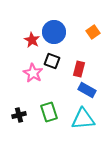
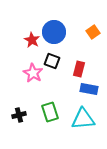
blue rectangle: moved 2 px right, 1 px up; rotated 18 degrees counterclockwise
green rectangle: moved 1 px right
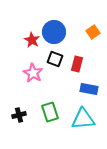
black square: moved 3 px right, 2 px up
red rectangle: moved 2 px left, 5 px up
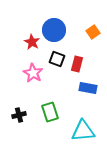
blue circle: moved 2 px up
red star: moved 2 px down
black square: moved 2 px right
blue rectangle: moved 1 px left, 1 px up
cyan triangle: moved 12 px down
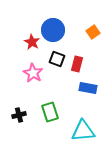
blue circle: moved 1 px left
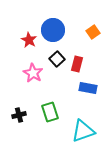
red star: moved 3 px left, 2 px up
black square: rotated 28 degrees clockwise
cyan triangle: rotated 15 degrees counterclockwise
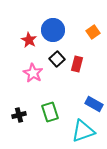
blue rectangle: moved 6 px right, 16 px down; rotated 18 degrees clockwise
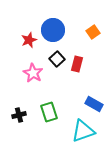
red star: rotated 21 degrees clockwise
green rectangle: moved 1 px left
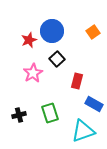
blue circle: moved 1 px left, 1 px down
red rectangle: moved 17 px down
pink star: rotated 12 degrees clockwise
green rectangle: moved 1 px right, 1 px down
